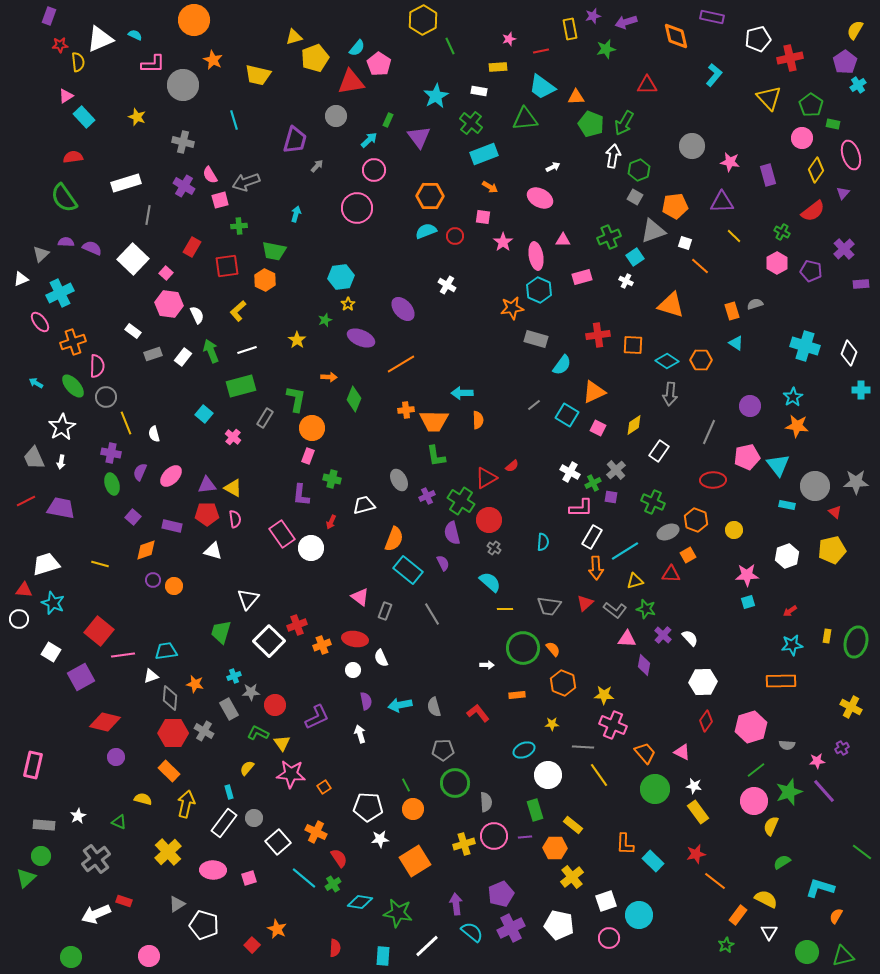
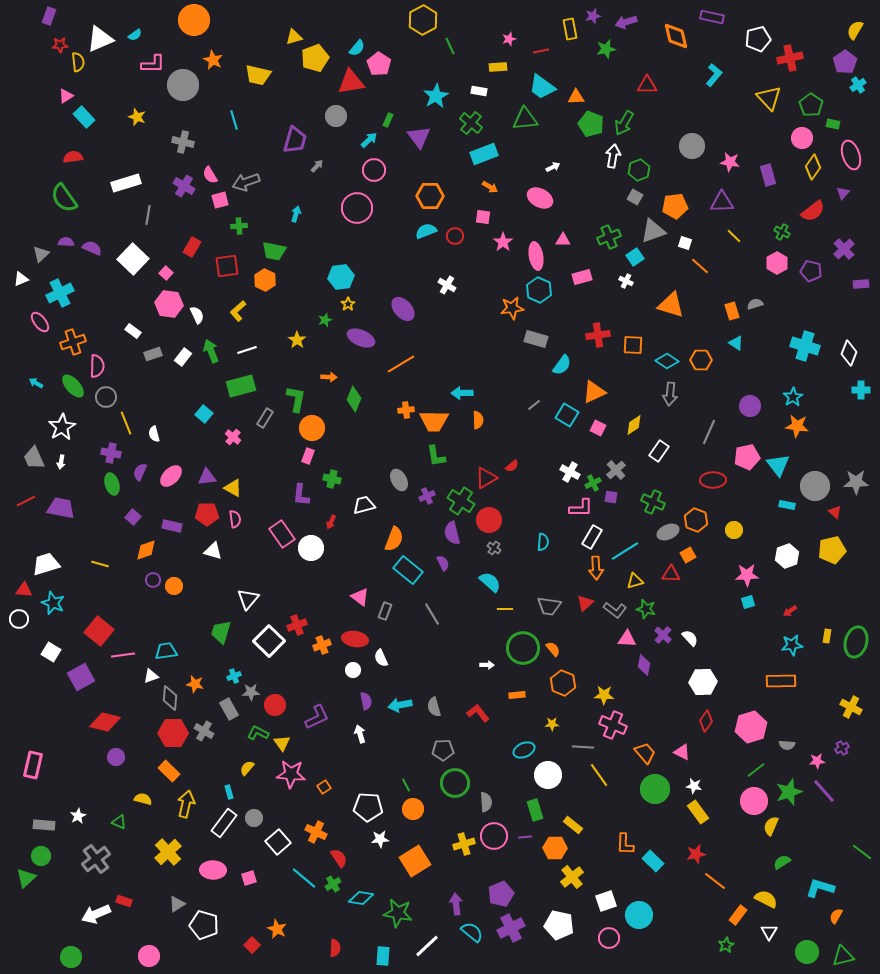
cyan semicircle at (135, 35): rotated 120 degrees clockwise
yellow diamond at (816, 170): moved 3 px left, 3 px up
purple triangle at (207, 485): moved 8 px up
cyan diamond at (360, 902): moved 1 px right, 4 px up
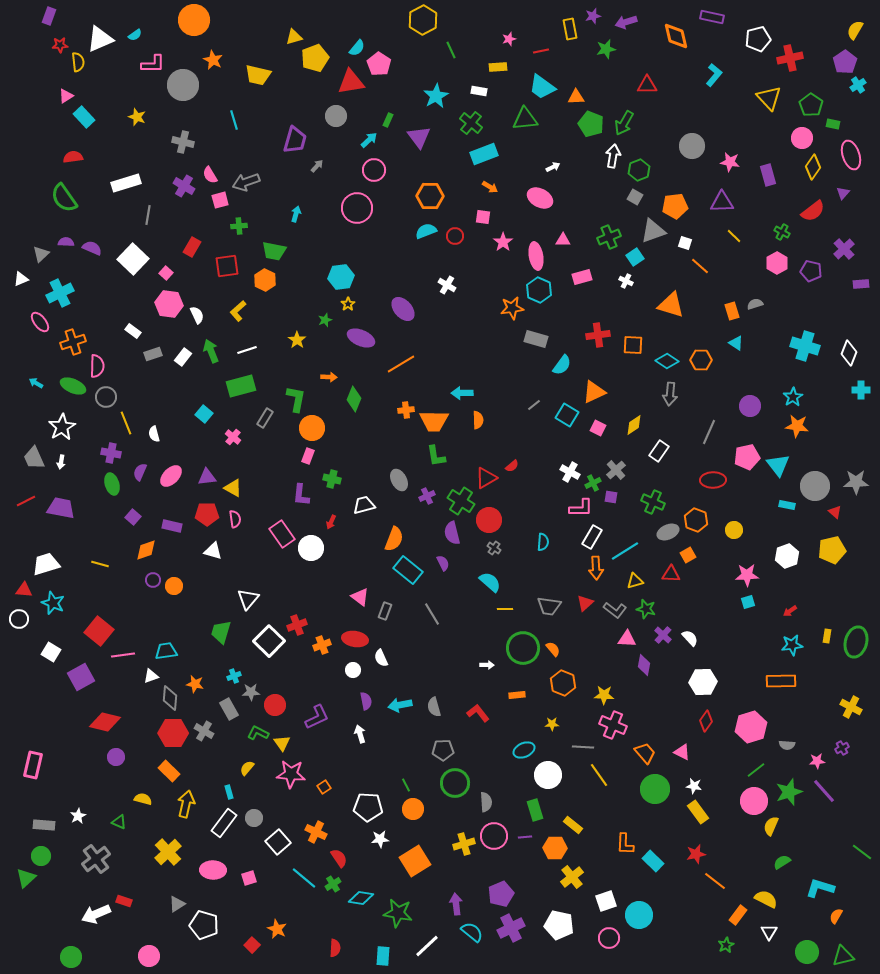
green line at (450, 46): moved 1 px right, 4 px down
green ellipse at (73, 386): rotated 25 degrees counterclockwise
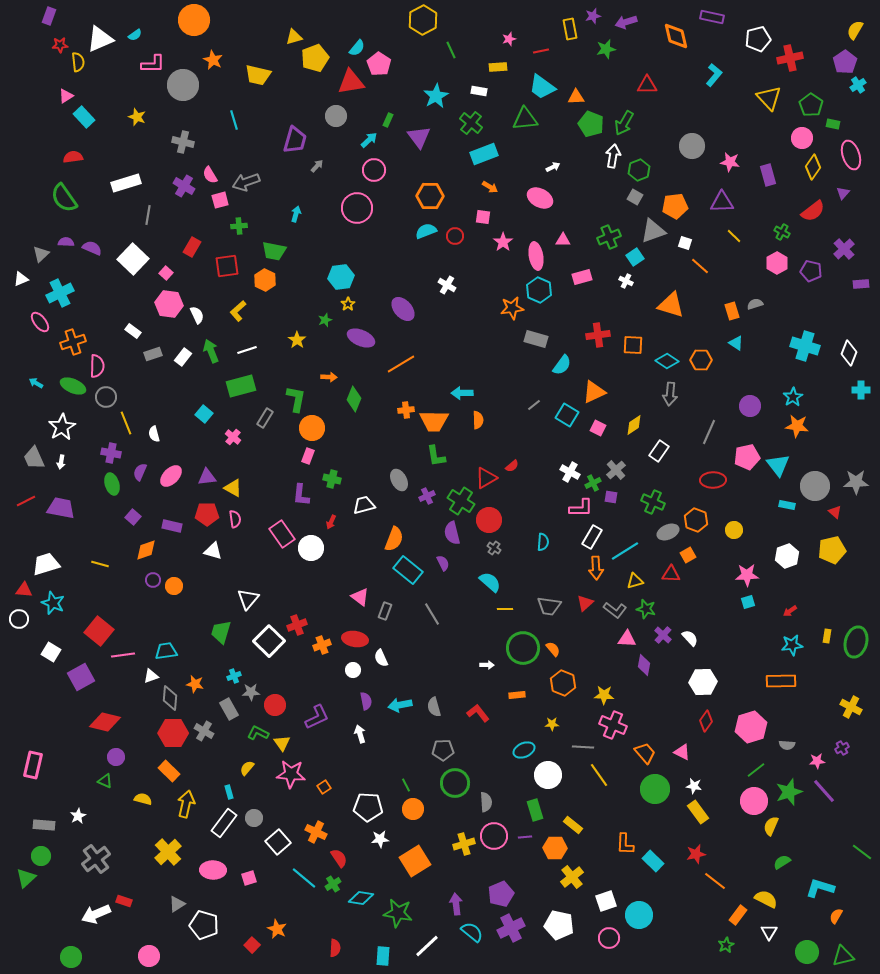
green triangle at (119, 822): moved 14 px left, 41 px up
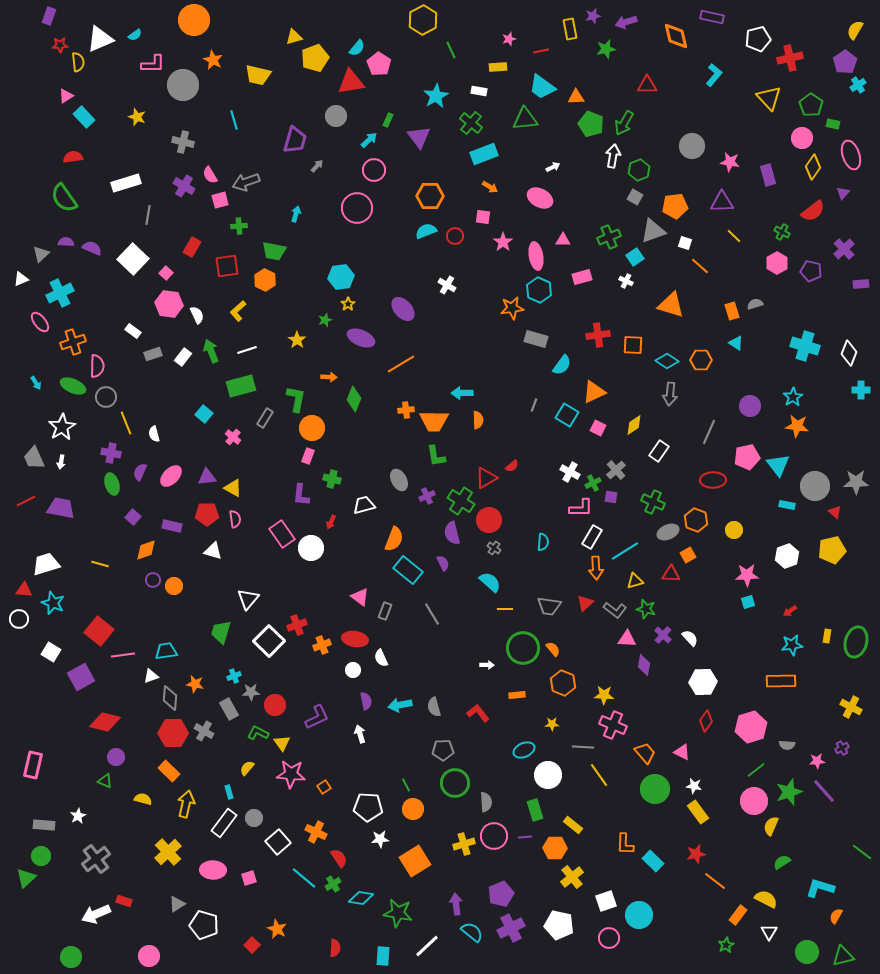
cyan arrow at (36, 383): rotated 152 degrees counterclockwise
gray line at (534, 405): rotated 32 degrees counterclockwise
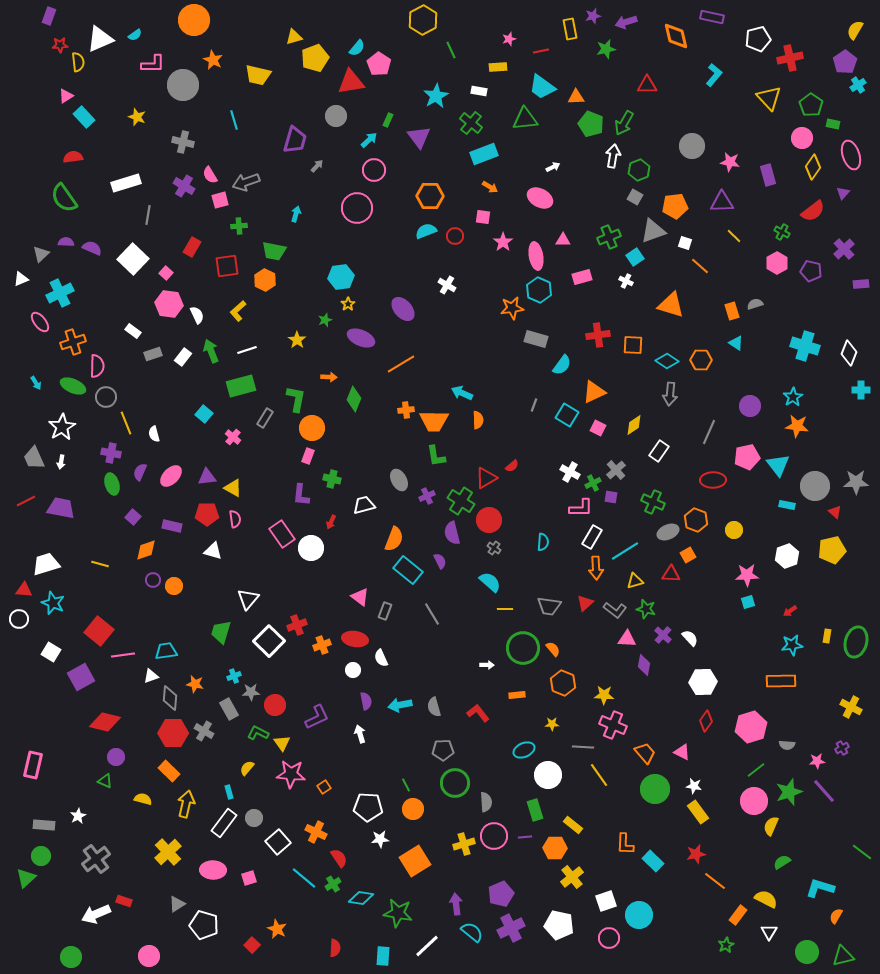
cyan arrow at (462, 393): rotated 25 degrees clockwise
purple semicircle at (443, 563): moved 3 px left, 2 px up
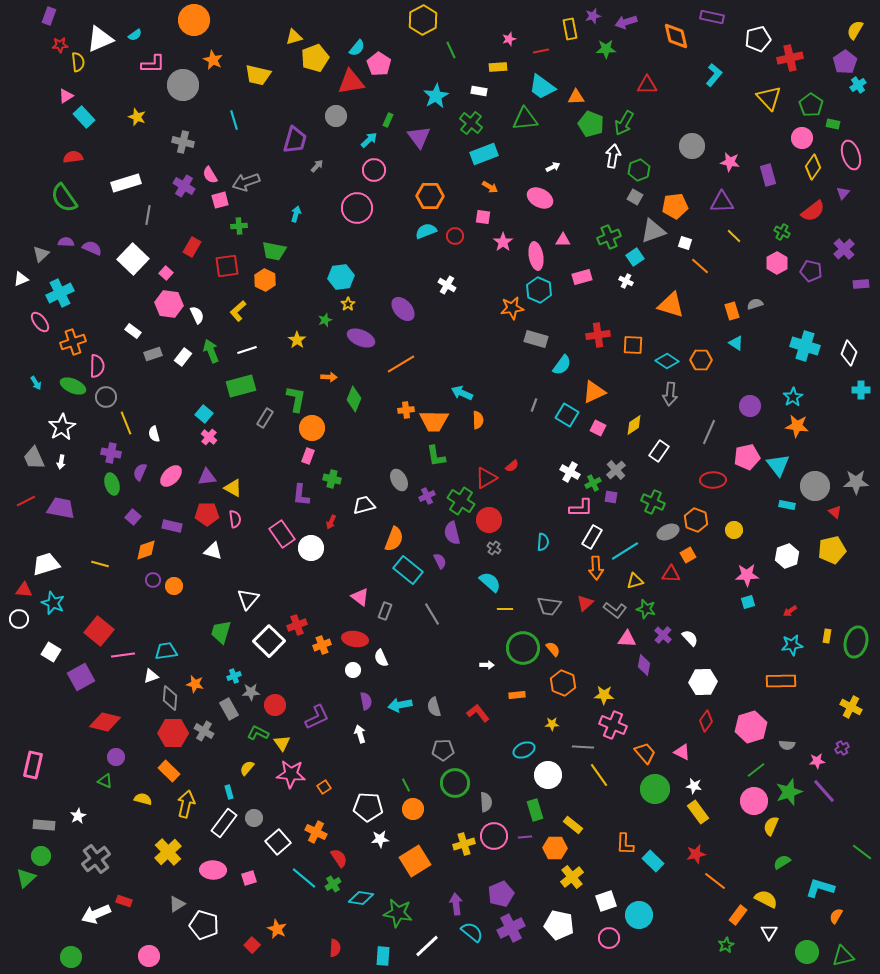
green star at (606, 49): rotated 12 degrees clockwise
pink cross at (233, 437): moved 24 px left
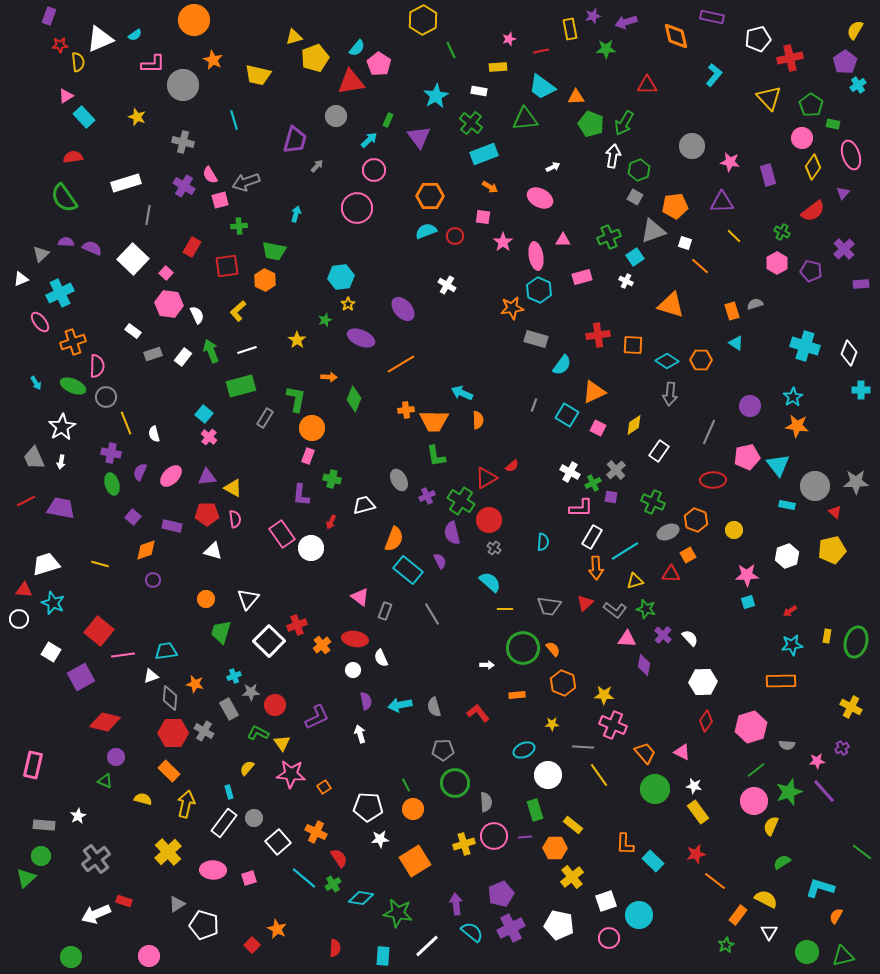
orange circle at (174, 586): moved 32 px right, 13 px down
orange cross at (322, 645): rotated 18 degrees counterclockwise
